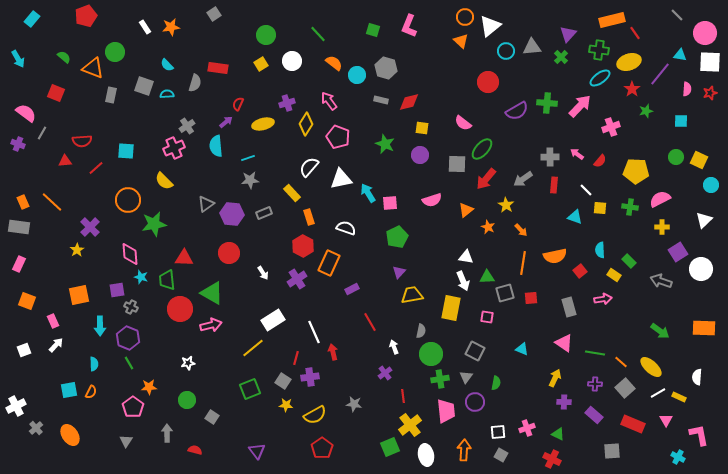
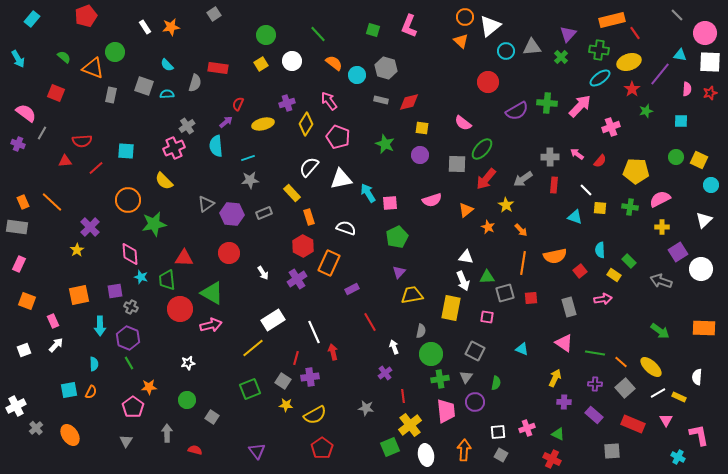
gray rectangle at (19, 227): moved 2 px left
purple square at (117, 290): moved 2 px left, 1 px down
gray star at (354, 404): moved 12 px right, 4 px down
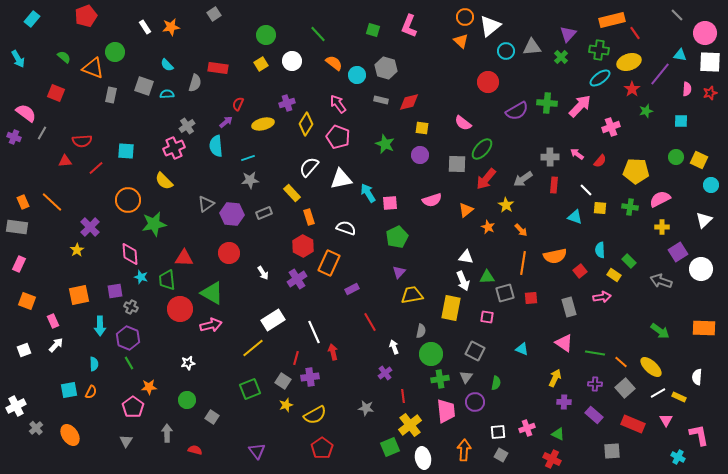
pink arrow at (329, 101): moved 9 px right, 3 px down
purple cross at (18, 144): moved 4 px left, 7 px up
pink arrow at (603, 299): moved 1 px left, 2 px up
yellow star at (286, 405): rotated 24 degrees counterclockwise
white ellipse at (426, 455): moved 3 px left, 3 px down
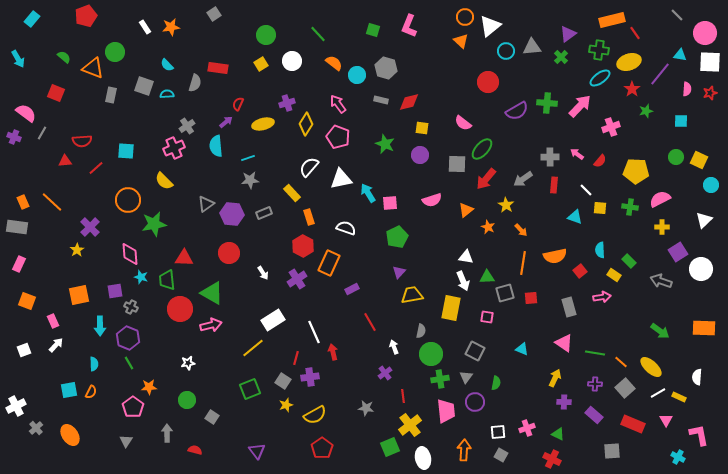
purple triangle at (568, 34): rotated 12 degrees clockwise
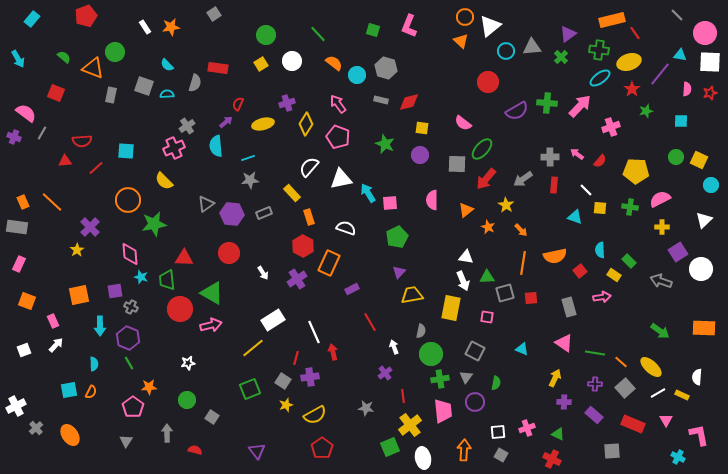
pink semicircle at (432, 200): rotated 108 degrees clockwise
yellow rectangle at (679, 397): moved 3 px right, 2 px up
pink trapezoid at (446, 411): moved 3 px left
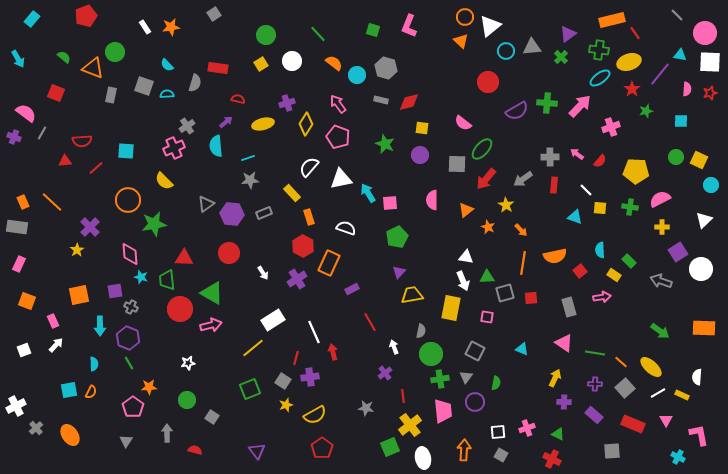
red semicircle at (238, 104): moved 5 px up; rotated 80 degrees clockwise
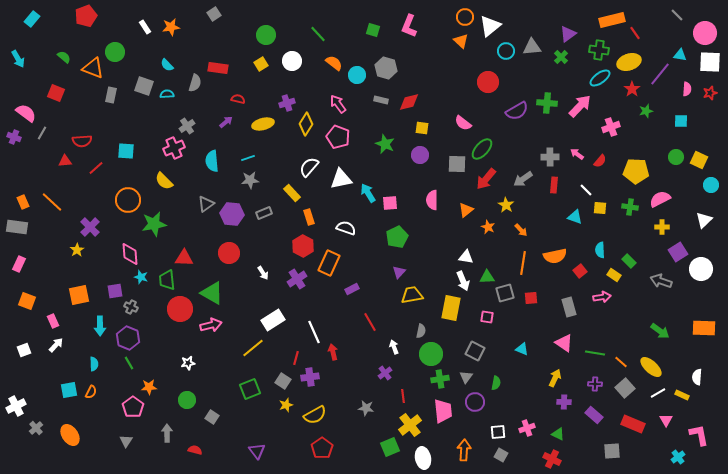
cyan semicircle at (216, 146): moved 4 px left, 15 px down
cyan cross at (678, 457): rotated 24 degrees clockwise
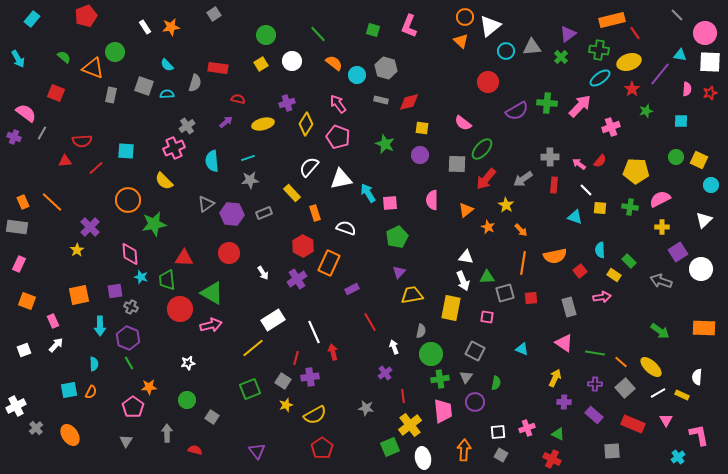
pink arrow at (577, 154): moved 2 px right, 10 px down
orange rectangle at (309, 217): moved 6 px right, 4 px up
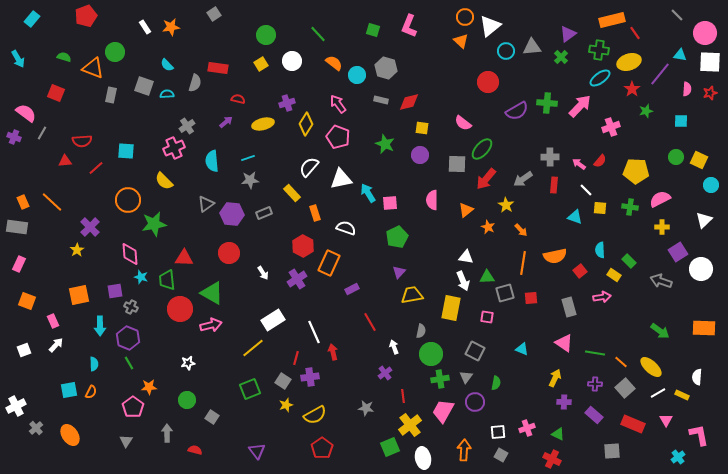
green semicircle at (64, 57): rotated 24 degrees counterclockwise
pink trapezoid at (443, 411): rotated 145 degrees counterclockwise
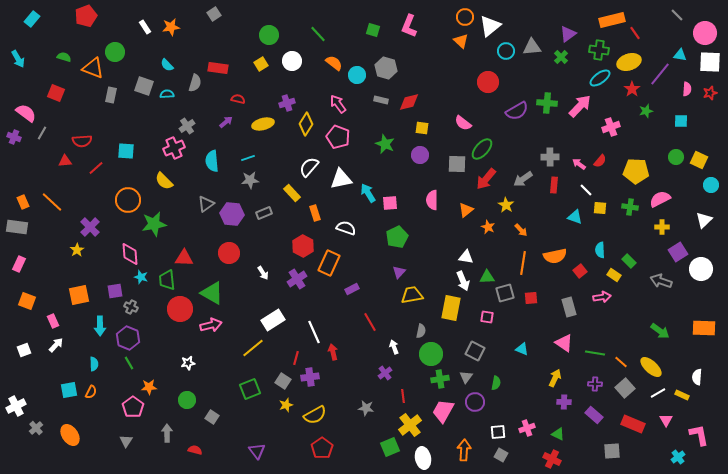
green circle at (266, 35): moved 3 px right
